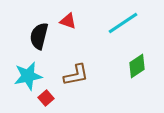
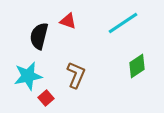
brown L-shape: rotated 56 degrees counterclockwise
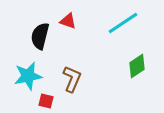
black semicircle: moved 1 px right
brown L-shape: moved 4 px left, 4 px down
red square: moved 3 px down; rotated 35 degrees counterclockwise
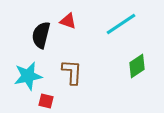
cyan line: moved 2 px left, 1 px down
black semicircle: moved 1 px right, 1 px up
brown L-shape: moved 7 px up; rotated 20 degrees counterclockwise
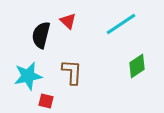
red triangle: rotated 24 degrees clockwise
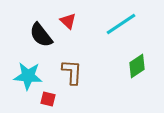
black semicircle: rotated 52 degrees counterclockwise
cyan star: rotated 16 degrees clockwise
red square: moved 2 px right, 2 px up
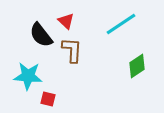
red triangle: moved 2 px left
brown L-shape: moved 22 px up
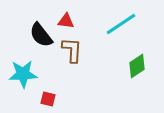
red triangle: rotated 36 degrees counterclockwise
cyan star: moved 5 px left, 2 px up; rotated 8 degrees counterclockwise
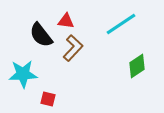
brown L-shape: moved 1 px right, 2 px up; rotated 40 degrees clockwise
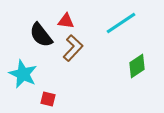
cyan line: moved 1 px up
cyan star: rotated 28 degrees clockwise
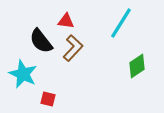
cyan line: rotated 24 degrees counterclockwise
black semicircle: moved 6 px down
